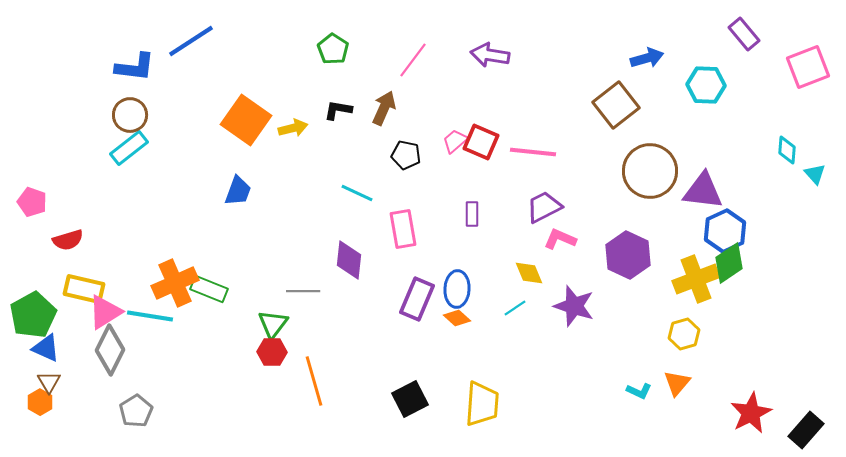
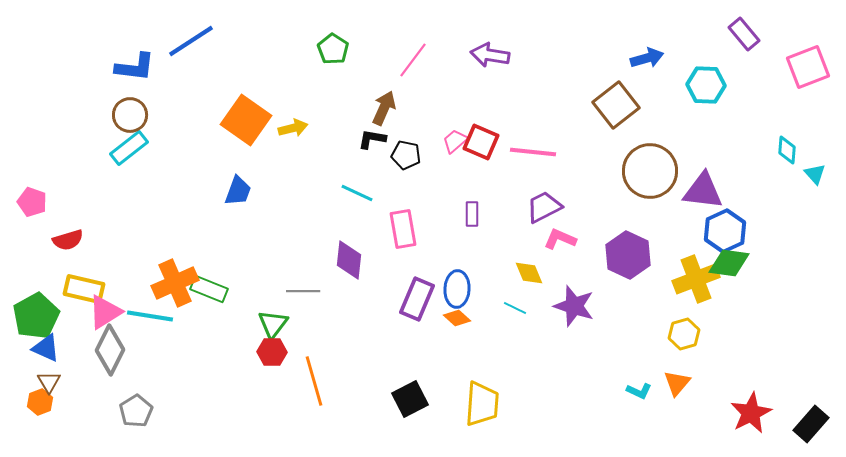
black L-shape at (338, 110): moved 34 px right, 29 px down
green diamond at (729, 263): rotated 42 degrees clockwise
cyan line at (515, 308): rotated 60 degrees clockwise
green pentagon at (33, 315): moved 3 px right, 1 px down
orange hexagon at (40, 402): rotated 10 degrees clockwise
black rectangle at (806, 430): moved 5 px right, 6 px up
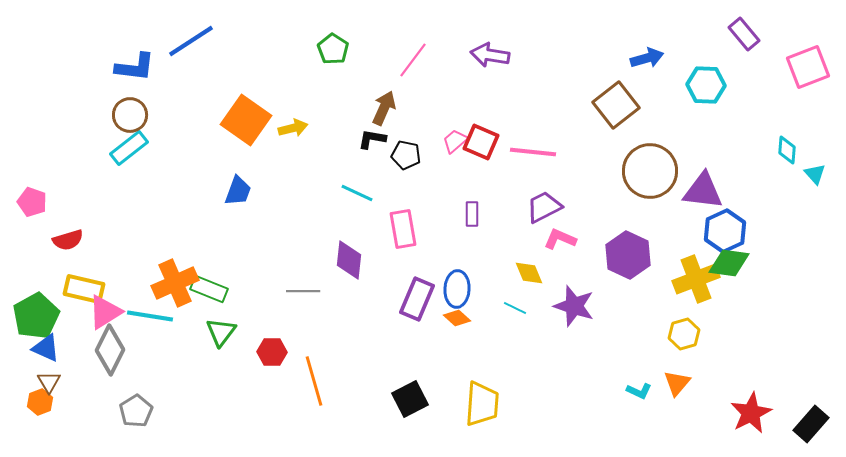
green triangle at (273, 324): moved 52 px left, 8 px down
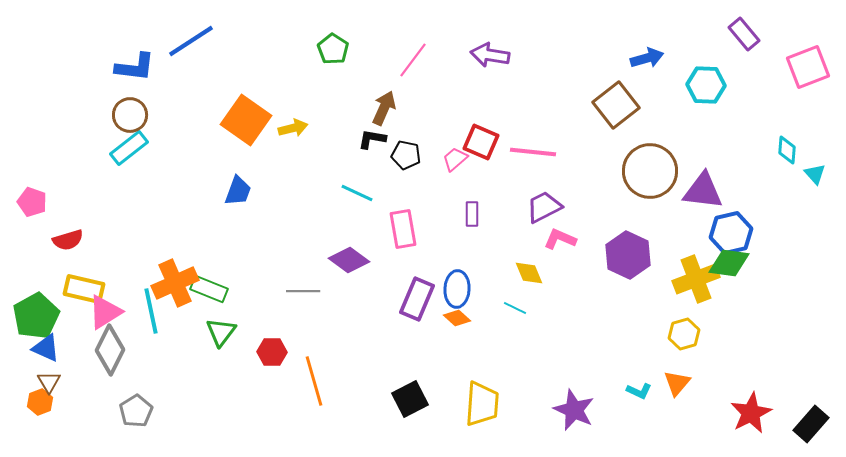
pink trapezoid at (455, 141): moved 18 px down
blue hexagon at (725, 231): moved 6 px right, 2 px down; rotated 12 degrees clockwise
purple diamond at (349, 260): rotated 60 degrees counterclockwise
purple star at (574, 306): moved 104 px down; rotated 6 degrees clockwise
cyan line at (150, 316): moved 1 px right, 5 px up; rotated 69 degrees clockwise
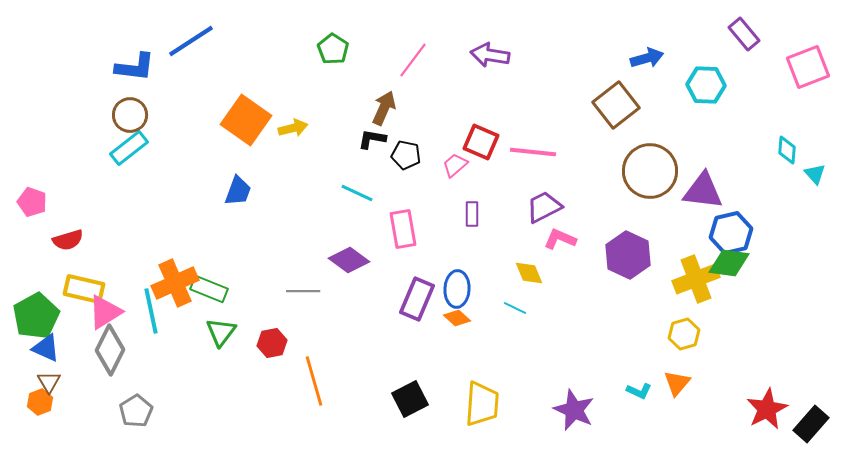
pink trapezoid at (455, 159): moved 6 px down
red hexagon at (272, 352): moved 9 px up; rotated 12 degrees counterclockwise
red star at (751, 413): moved 16 px right, 4 px up
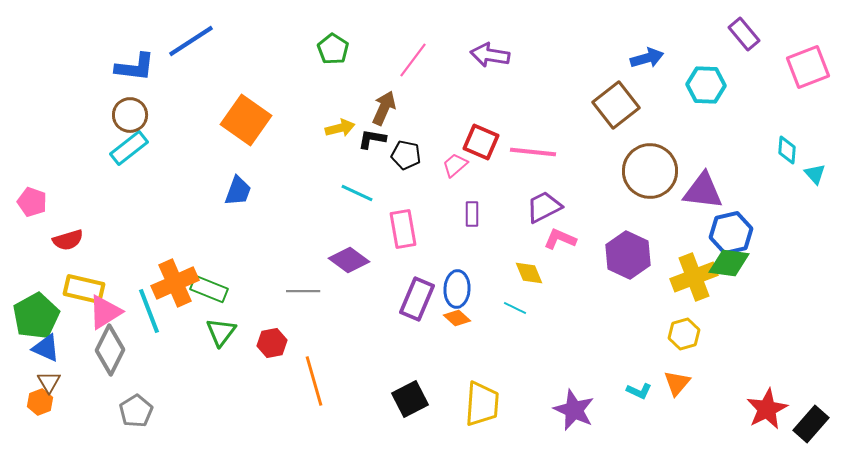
yellow arrow at (293, 128): moved 47 px right
yellow cross at (696, 279): moved 2 px left, 2 px up
cyan line at (151, 311): moved 2 px left; rotated 9 degrees counterclockwise
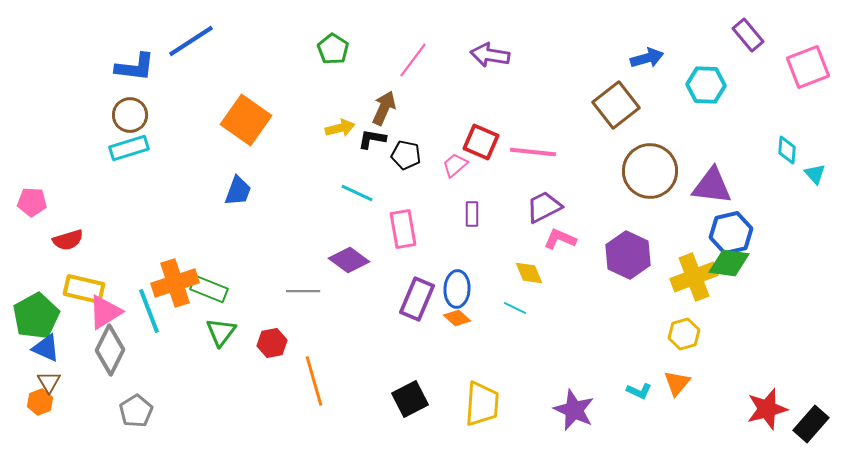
purple rectangle at (744, 34): moved 4 px right, 1 px down
cyan rectangle at (129, 148): rotated 21 degrees clockwise
purple triangle at (703, 191): moved 9 px right, 5 px up
pink pentagon at (32, 202): rotated 16 degrees counterclockwise
orange cross at (175, 283): rotated 6 degrees clockwise
red star at (767, 409): rotated 12 degrees clockwise
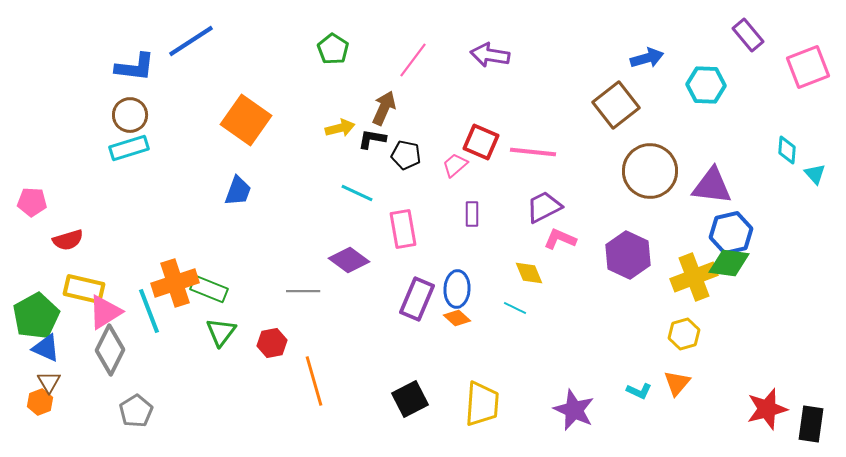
black rectangle at (811, 424): rotated 33 degrees counterclockwise
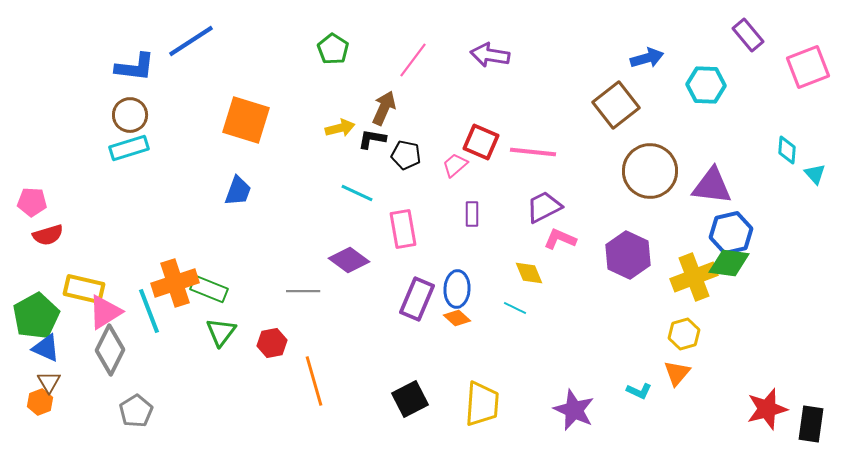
orange square at (246, 120): rotated 18 degrees counterclockwise
red semicircle at (68, 240): moved 20 px left, 5 px up
orange triangle at (677, 383): moved 10 px up
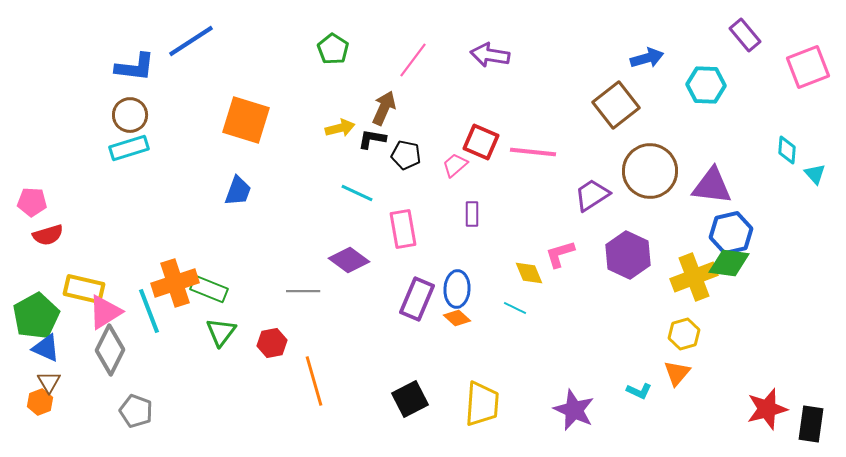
purple rectangle at (748, 35): moved 3 px left
purple trapezoid at (544, 207): moved 48 px right, 12 px up; rotated 6 degrees counterclockwise
pink L-shape at (560, 239): moved 15 px down; rotated 40 degrees counterclockwise
gray pentagon at (136, 411): rotated 20 degrees counterclockwise
